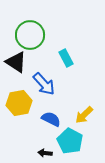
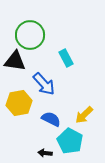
black triangle: moved 1 px left, 1 px up; rotated 25 degrees counterclockwise
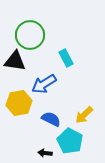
blue arrow: rotated 100 degrees clockwise
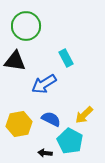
green circle: moved 4 px left, 9 px up
yellow hexagon: moved 21 px down
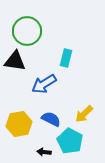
green circle: moved 1 px right, 5 px down
cyan rectangle: rotated 42 degrees clockwise
yellow arrow: moved 1 px up
black arrow: moved 1 px left, 1 px up
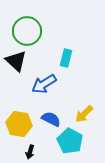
black triangle: moved 1 px right; rotated 35 degrees clockwise
yellow hexagon: rotated 20 degrees clockwise
black arrow: moved 14 px left; rotated 80 degrees counterclockwise
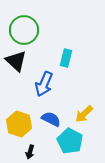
green circle: moved 3 px left, 1 px up
blue arrow: rotated 35 degrees counterclockwise
yellow hexagon: rotated 10 degrees clockwise
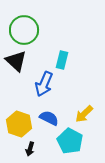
cyan rectangle: moved 4 px left, 2 px down
blue semicircle: moved 2 px left, 1 px up
black arrow: moved 3 px up
